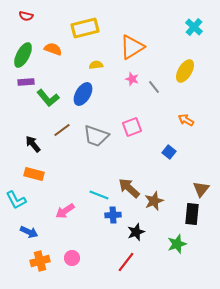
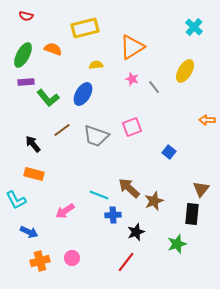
orange arrow: moved 21 px right; rotated 28 degrees counterclockwise
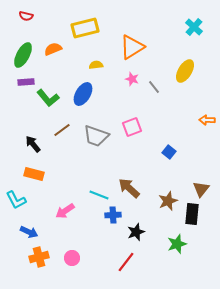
orange semicircle: rotated 42 degrees counterclockwise
brown star: moved 14 px right
orange cross: moved 1 px left, 4 px up
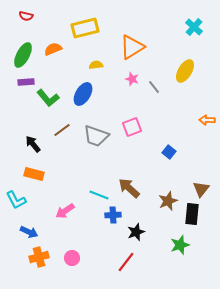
green star: moved 3 px right, 1 px down
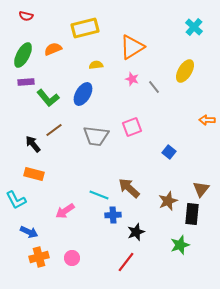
brown line: moved 8 px left
gray trapezoid: rotated 12 degrees counterclockwise
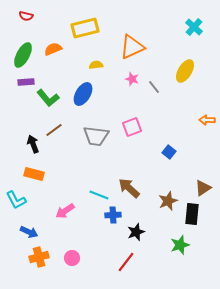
orange triangle: rotated 8 degrees clockwise
black arrow: rotated 18 degrees clockwise
brown triangle: moved 2 px right, 1 px up; rotated 18 degrees clockwise
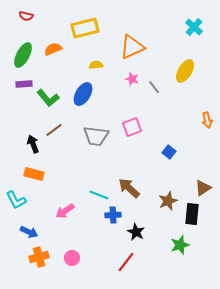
purple rectangle: moved 2 px left, 2 px down
orange arrow: rotated 105 degrees counterclockwise
black star: rotated 24 degrees counterclockwise
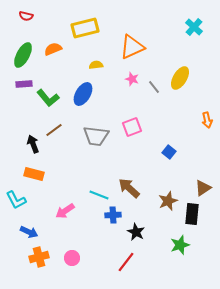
yellow ellipse: moved 5 px left, 7 px down
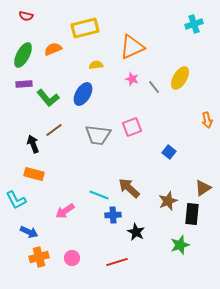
cyan cross: moved 3 px up; rotated 30 degrees clockwise
gray trapezoid: moved 2 px right, 1 px up
red line: moved 9 px left; rotated 35 degrees clockwise
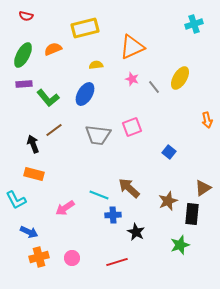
blue ellipse: moved 2 px right
pink arrow: moved 3 px up
